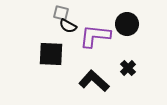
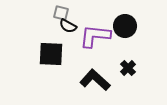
black circle: moved 2 px left, 2 px down
black L-shape: moved 1 px right, 1 px up
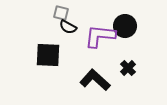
black semicircle: moved 1 px down
purple L-shape: moved 5 px right
black square: moved 3 px left, 1 px down
